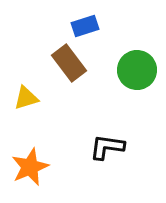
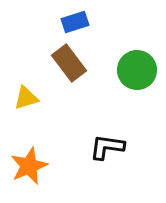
blue rectangle: moved 10 px left, 4 px up
orange star: moved 1 px left, 1 px up
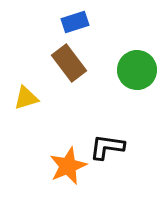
orange star: moved 39 px right
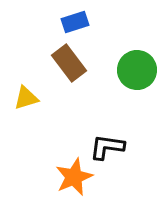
orange star: moved 6 px right, 11 px down
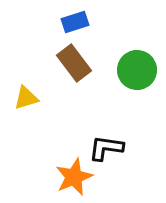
brown rectangle: moved 5 px right
black L-shape: moved 1 px left, 1 px down
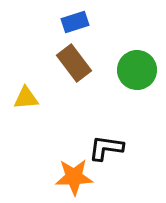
yellow triangle: rotated 12 degrees clockwise
orange star: rotated 21 degrees clockwise
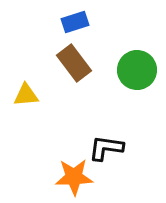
yellow triangle: moved 3 px up
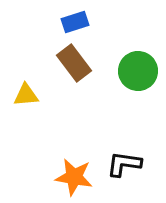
green circle: moved 1 px right, 1 px down
black L-shape: moved 18 px right, 16 px down
orange star: rotated 12 degrees clockwise
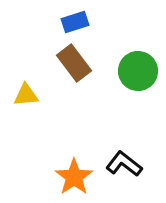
black L-shape: rotated 30 degrees clockwise
orange star: rotated 27 degrees clockwise
